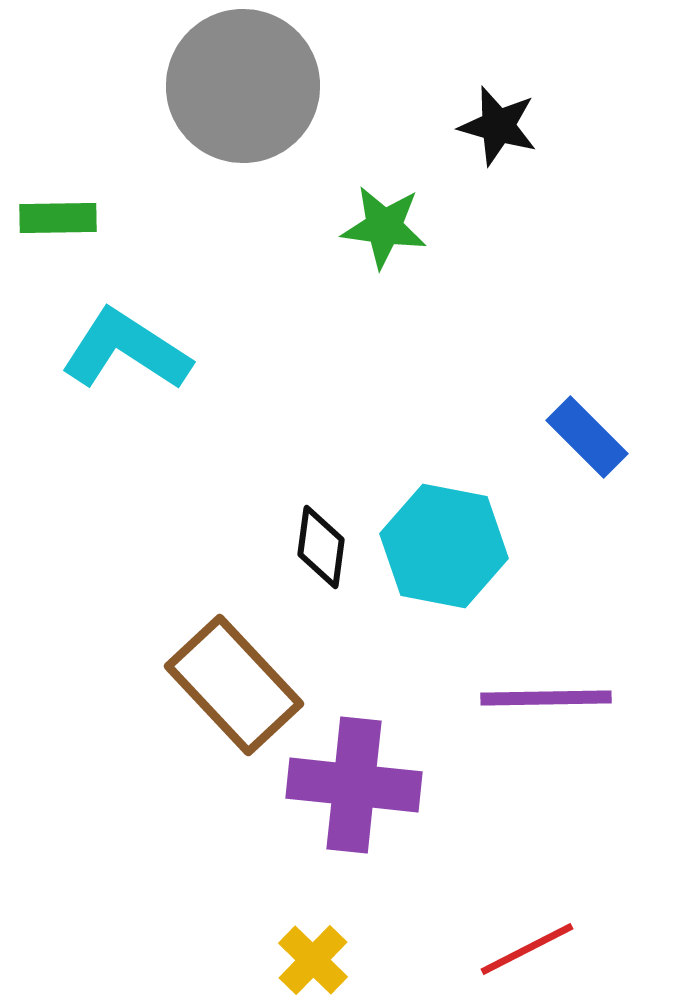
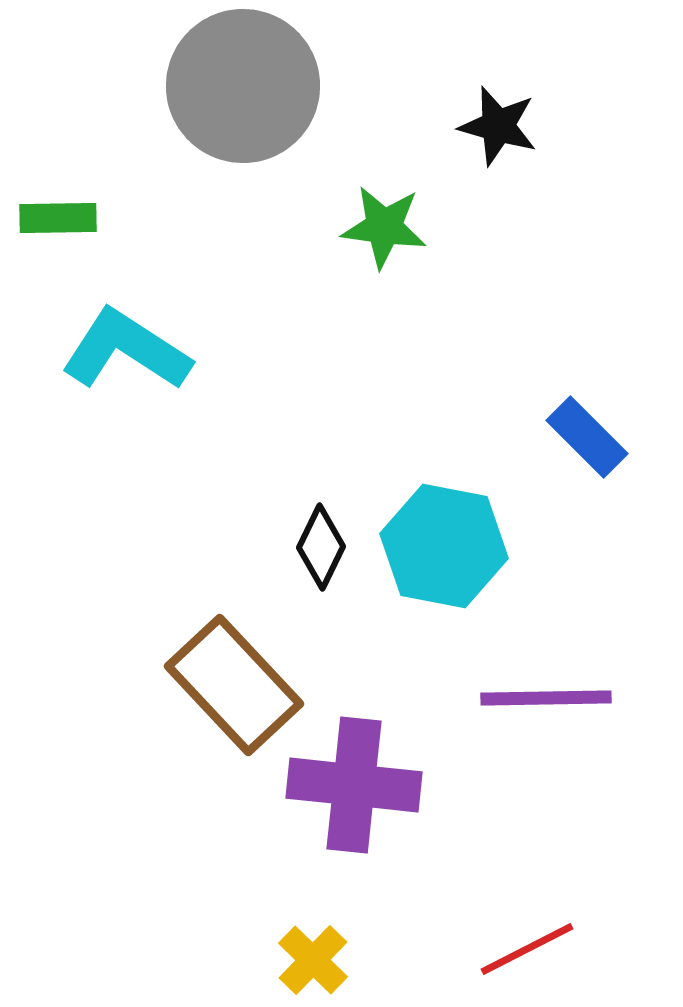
black diamond: rotated 18 degrees clockwise
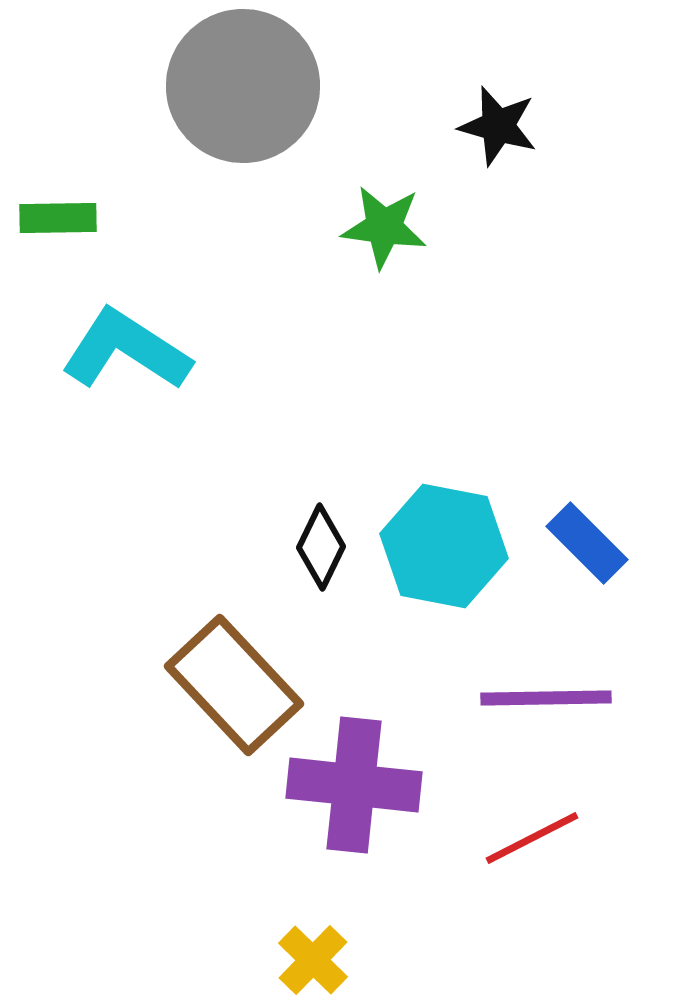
blue rectangle: moved 106 px down
red line: moved 5 px right, 111 px up
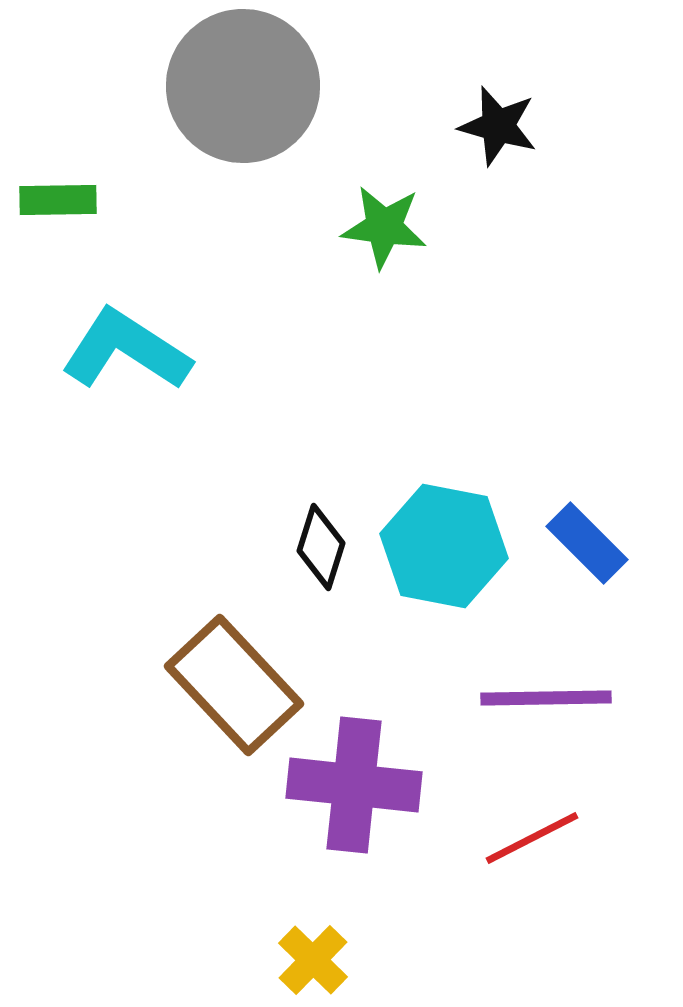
green rectangle: moved 18 px up
black diamond: rotated 8 degrees counterclockwise
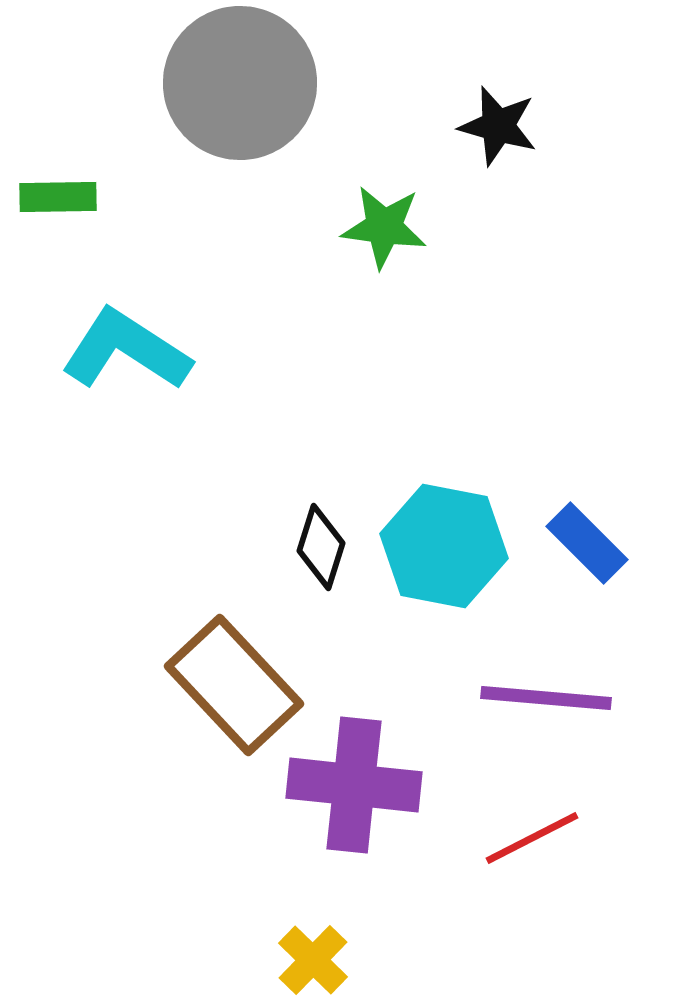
gray circle: moved 3 px left, 3 px up
green rectangle: moved 3 px up
purple line: rotated 6 degrees clockwise
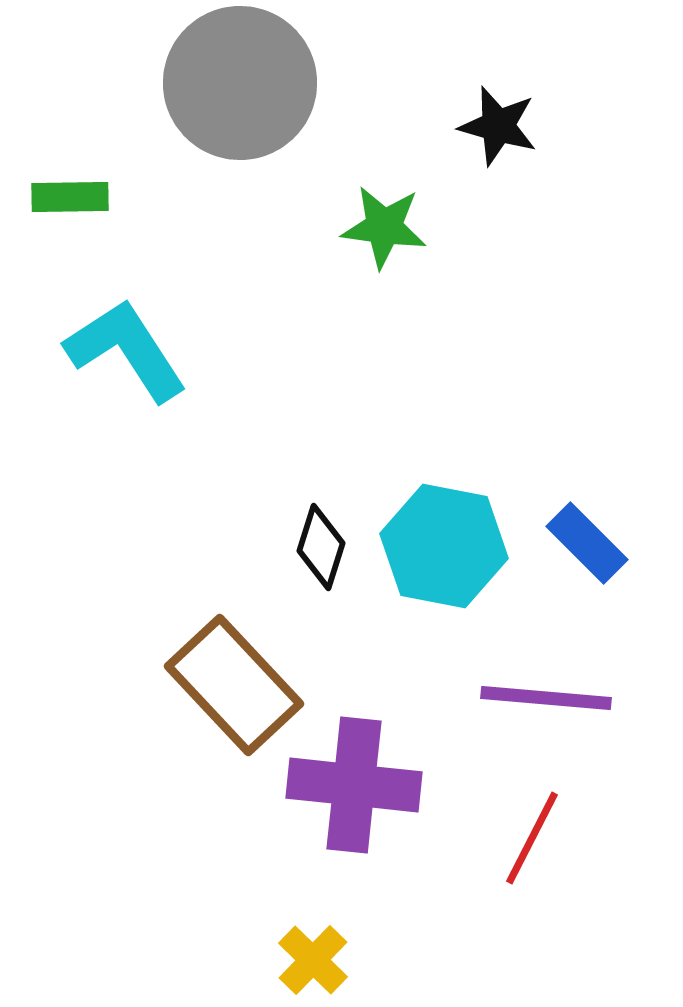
green rectangle: moved 12 px right
cyan L-shape: rotated 24 degrees clockwise
red line: rotated 36 degrees counterclockwise
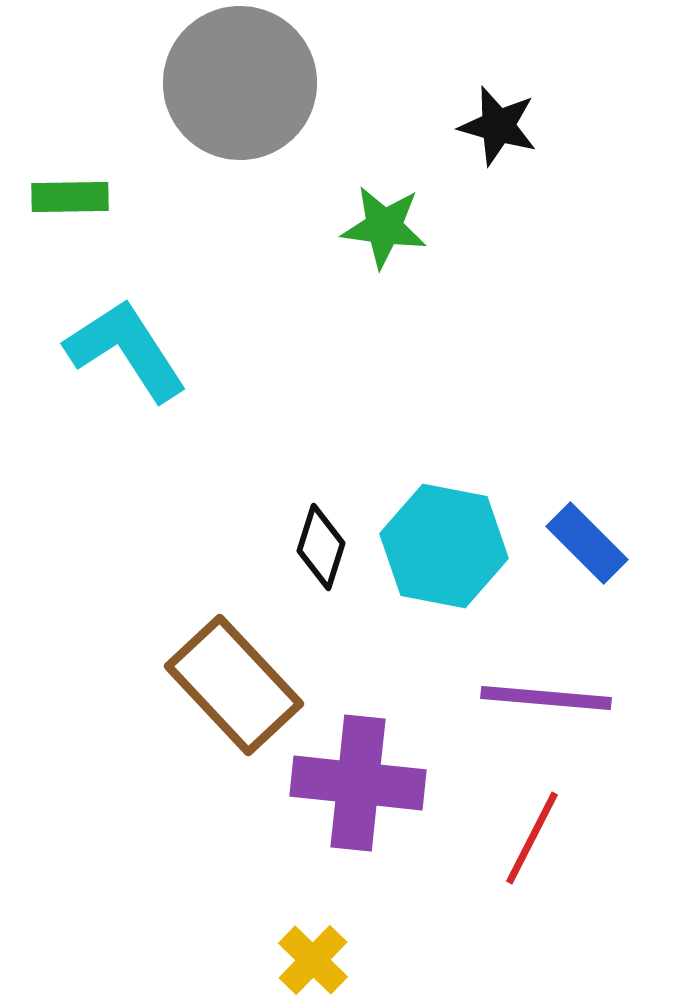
purple cross: moved 4 px right, 2 px up
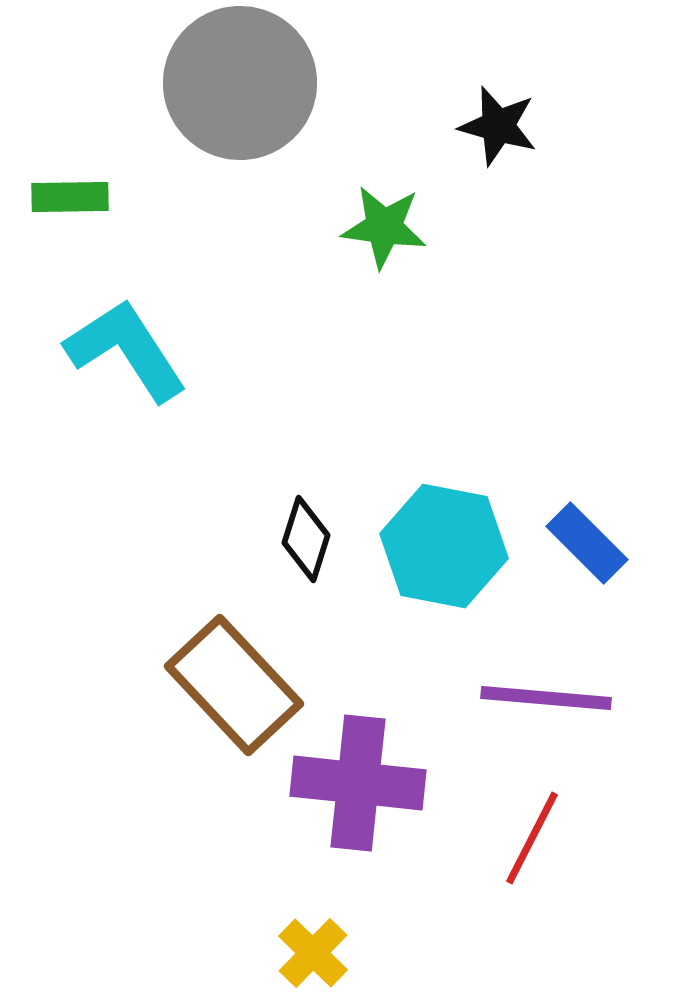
black diamond: moved 15 px left, 8 px up
yellow cross: moved 7 px up
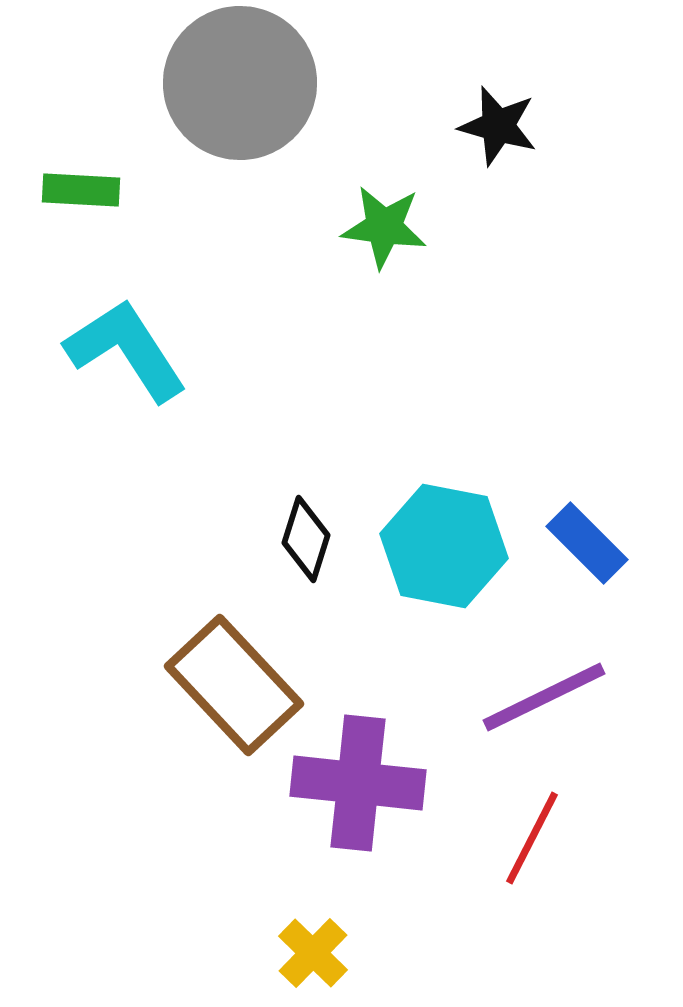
green rectangle: moved 11 px right, 7 px up; rotated 4 degrees clockwise
purple line: moved 2 px left, 1 px up; rotated 31 degrees counterclockwise
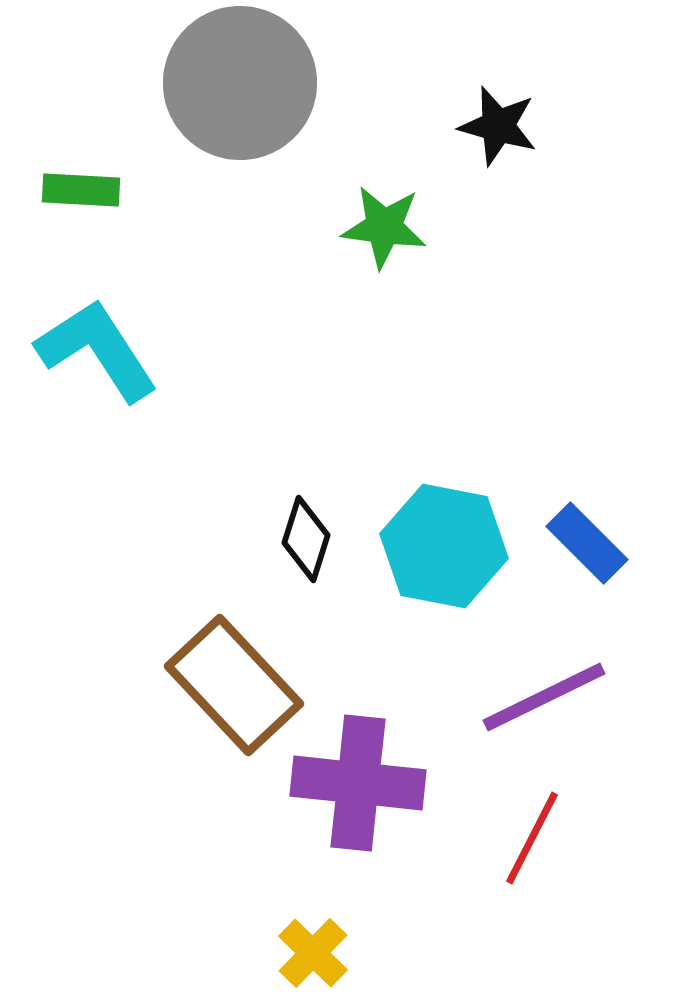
cyan L-shape: moved 29 px left
